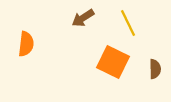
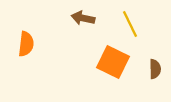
brown arrow: rotated 45 degrees clockwise
yellow line: moved 2 px right, 1 px down
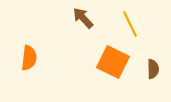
brown arrow: rotated 35 degrees clockwise
orange semicircle: moved 3 px right, 14 px down
brown semicircle: moved 2 px left
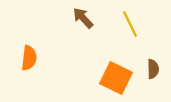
orange square: moved 3 px right, 16 px down
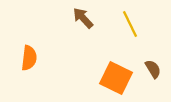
brown semicircle: rotated 30 degrees counterclockwise
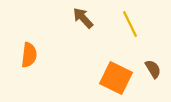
orange semicircle: moved 3 px up
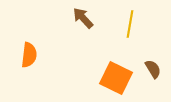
yellow line: rotated 36 degrees clockwise
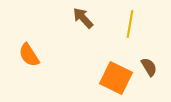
orange semicircle: rotated 140 degrees clockwise
brown semicircle: moved 4 px left, 2 px up
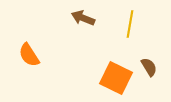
brown arrow: rotated 25 degrees counterclockwise
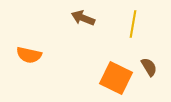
yellow line: moved 3 px right
orange semicircle: rotated 45 degrees counterclockwise
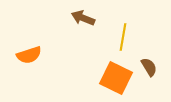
yellow line: moved 10 px left, 13 px down
orange semicircle: rotated 30 degrees counterclockwise
